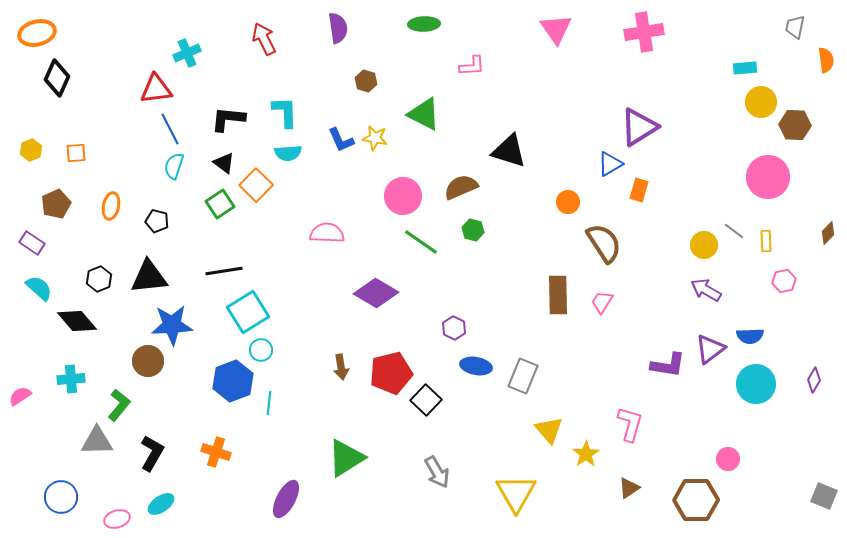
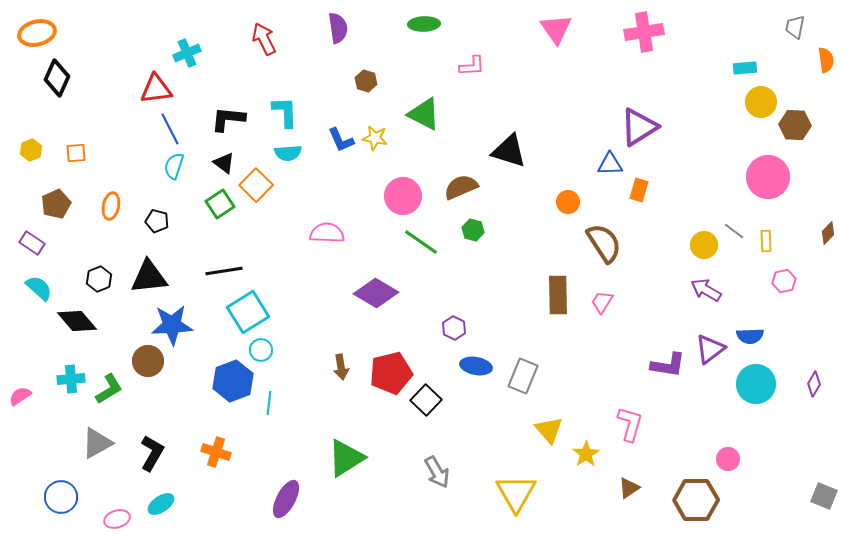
blue triangle at (610, 164): rotated 28 degrees clockwise
purple diamond at (814, 380): moved 4 px down
green L-shape at (119, 405): moved 10 px left, 16 px up; rotated 20 degrees clockwise
gray triangle at (97, 441): moved 2 px down; rotated 28 degrees counterclockwise
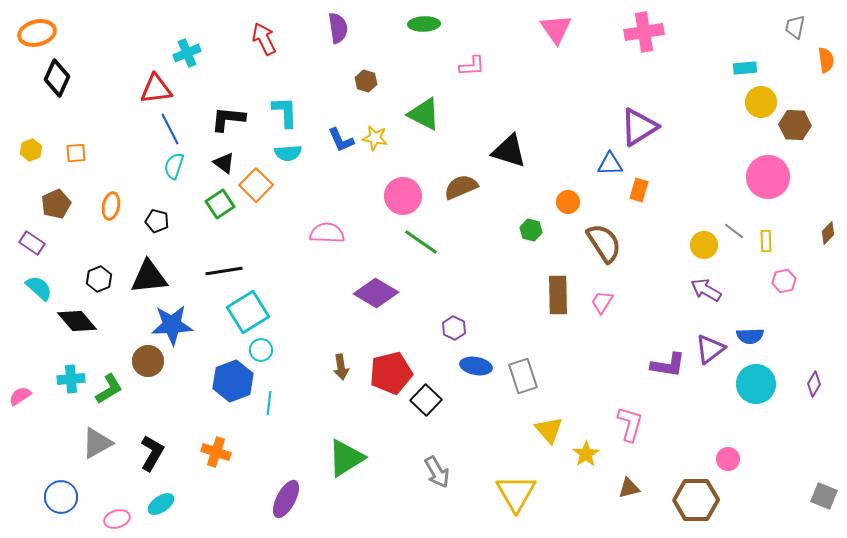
green hexagon at (473, 230): moved 58 px right
gray rectangle at (523, 376): rotated 40 degrees counterclockwise
brown triangle at (629, 488): rotated 20 degrees clockwise
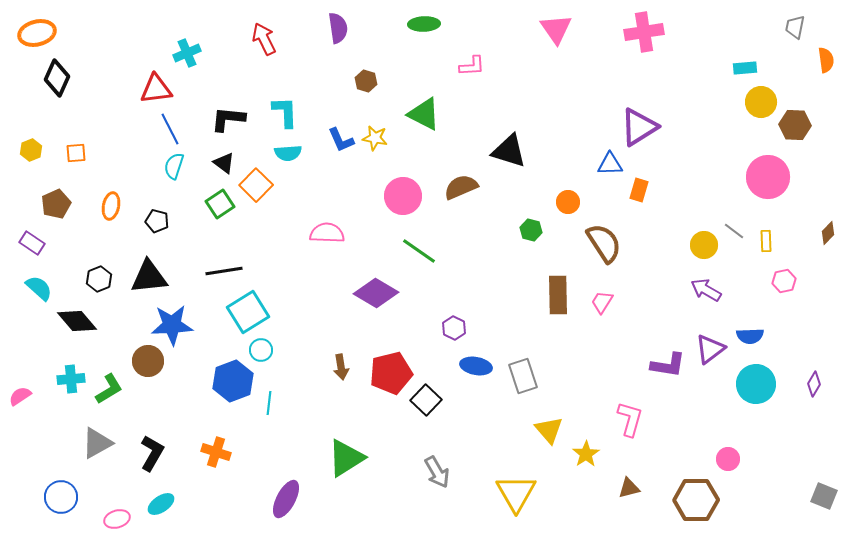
green line at (421, 242): moved 2 px left, 9 px down
pink L-shape at (630, 424): moved 5 px up
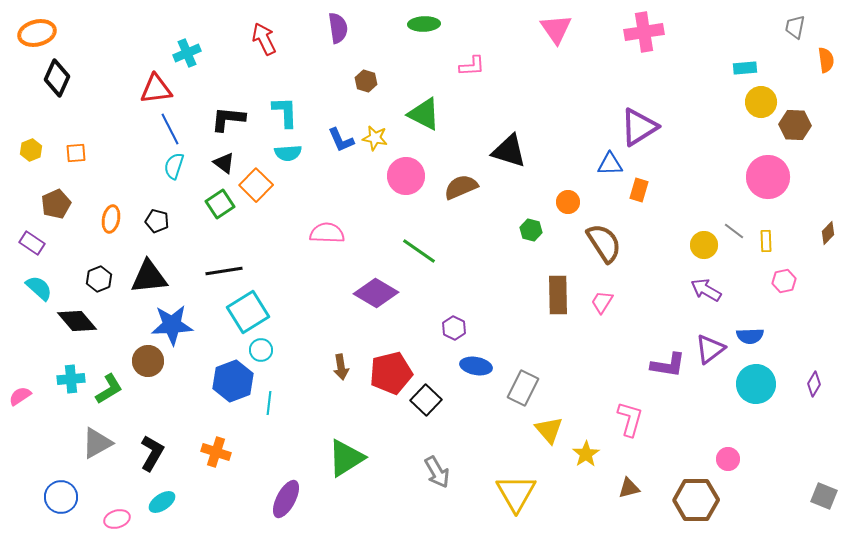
pink circle at (403, 196): moved 3 px right, 20 px up
orange ellipse at (111, 206): moved 13 px down
gray rectangle at (523, 376): moved 12 px down; rotated 44 degrees clockwise
cyan ellipse at (161, 504): moved 1 px right, 2 px up
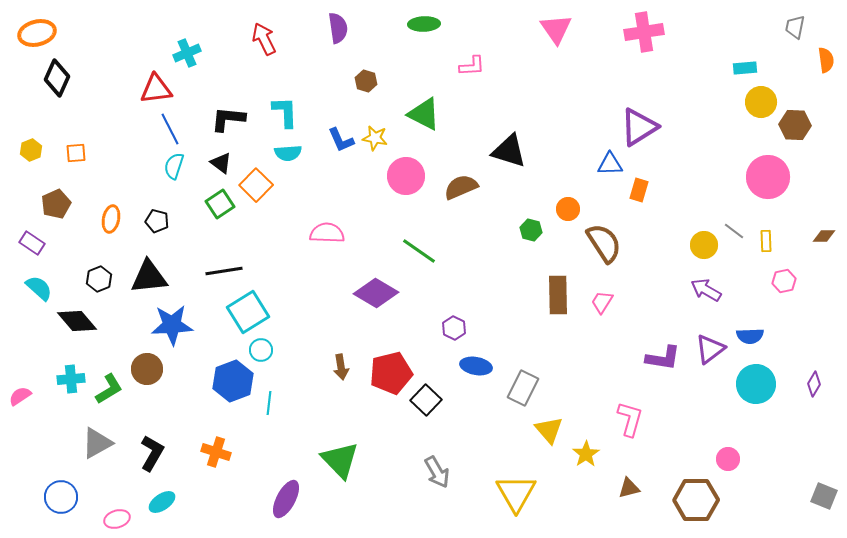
black triangle at (224, 163): moved 3 px left
orange circle at (568, 202): moved 7 px down
brown diamond at (828, 233): moved 4 px left, 3 px down; rotated 45 degrees clockwise
brown circle at (148, 361): moved 1 px left, 8 px down
purple L-shape at (668, 365): moved 5 px left, 7 px up
green triangle at (346, 458): moved 6 px left, 2 px down; rotated 42 degrees counterclockwise
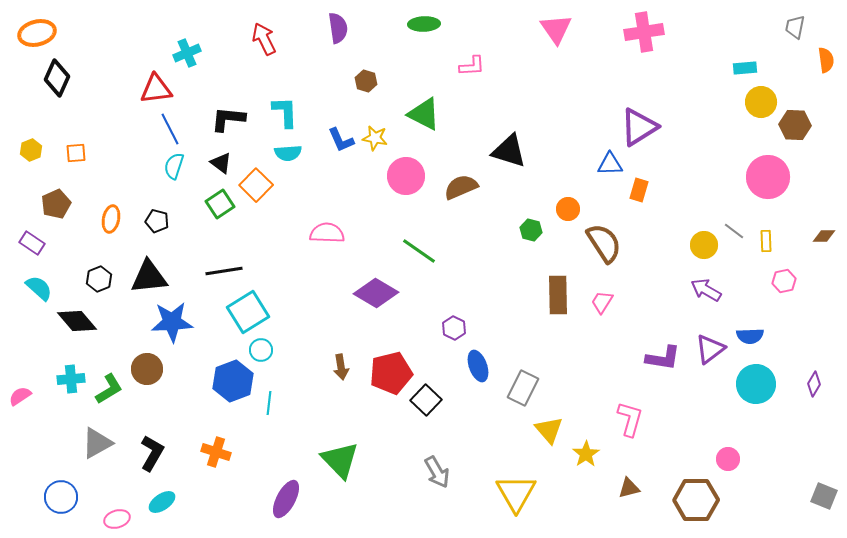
blue star at (172, 325): moved 3 px up
blue ellipse at (476, 366): moved 2 px right; rotated 60 degrees clockwise
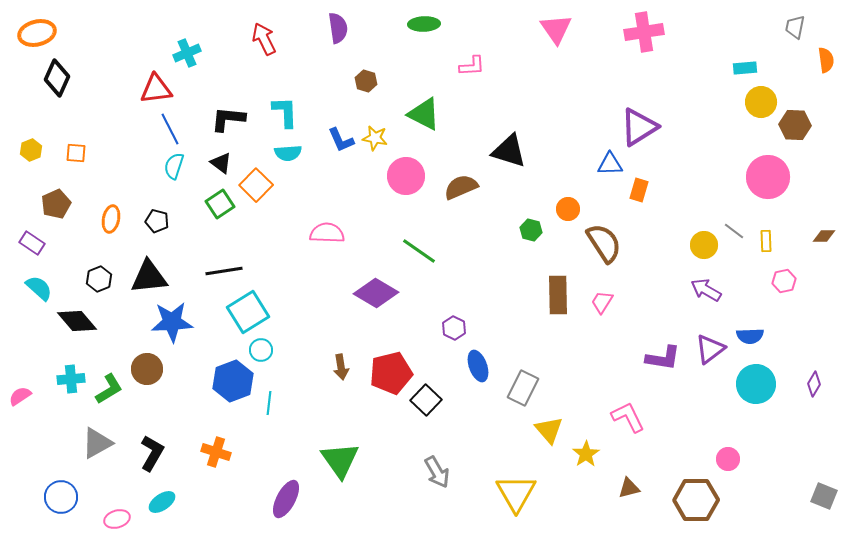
orange square at (76, 153): rotated 10 degrees clockwise
pink L-shape at (630, 419): moved 2 px left, 2 px up; rotated 42 degrees counterclockwise
green triangle at (340, 460): rotated 9 degrees clockwise
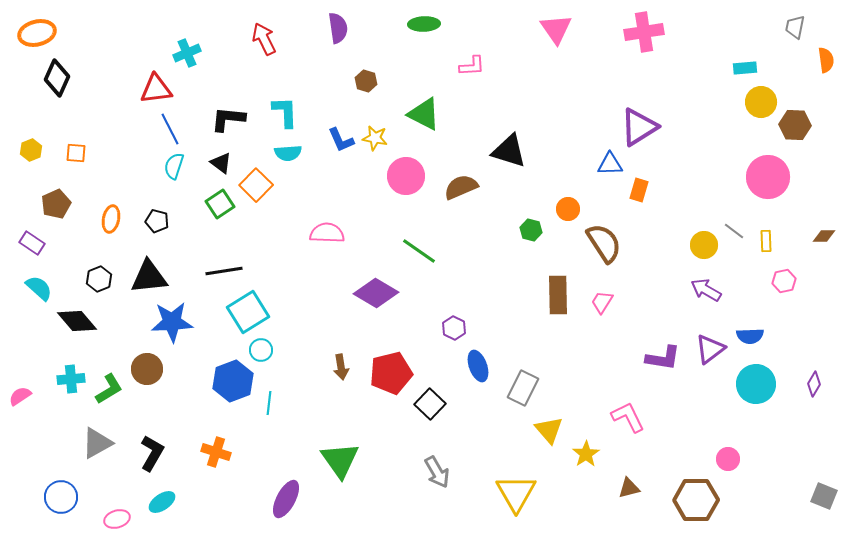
black square at (426, 400): moved 4 px right, 4 px down
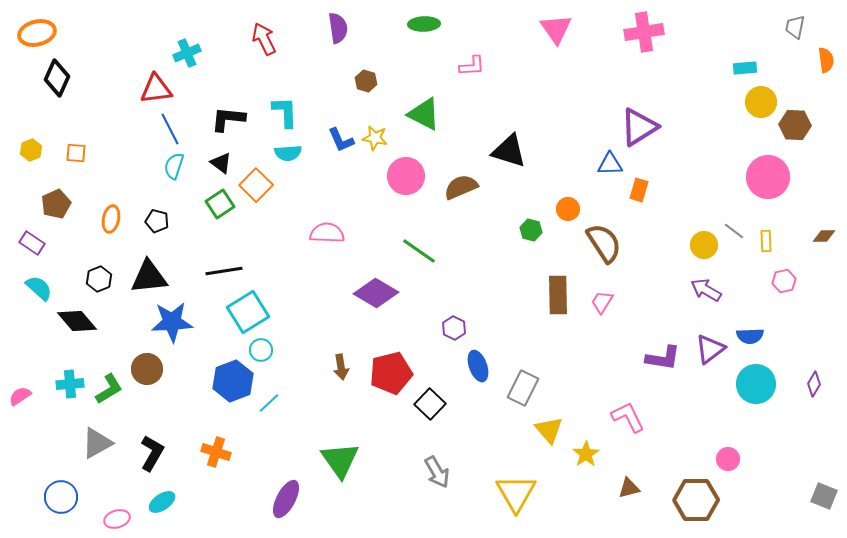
cyan cross at (71, 379): moved 1 px left, 5 px down
cyan line at (269, 403): rotated 40 degrees clockwise
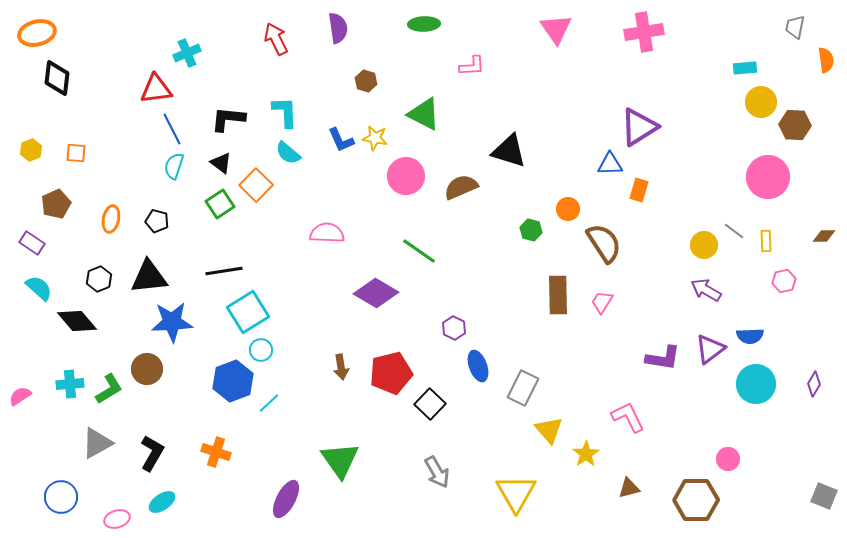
red arrow at (264, 39): moved 12 px right
black diamond at (57, 78): rotated 18 degrees counterclockwise
blue line at (170, 129): moved 2 px right
cyan semicircle at (288, 153): rotated 44 degrees clockwise
